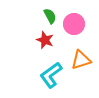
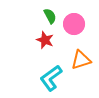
cyan L-shape: moved 3 px down
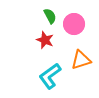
cyan L-shape: moved 1 px left, 2 px up
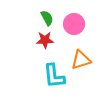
green semicircle: moved 3 px left, 2 px down
red star: rotated 24 degrees counterclockwise
cyan L-shape: moved 4 px right; rotated 60 degrees counterclockwise
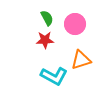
pink circle: moved 1 px right
cyan L-shape: rotated 56 degrees counterclockwise
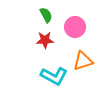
green semicircle: moved 1 px left, 3 px up
pink circle: moved 3 px down
orange triangle: moved 2 px right, 1 px down
